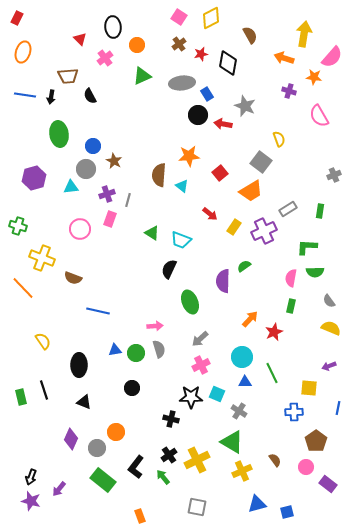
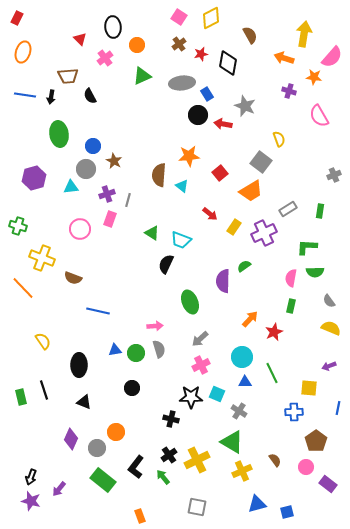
purple cross at (264, 231): moved 2 px down
black semicircle at (169, 269): moved 3 px left, 5 px up
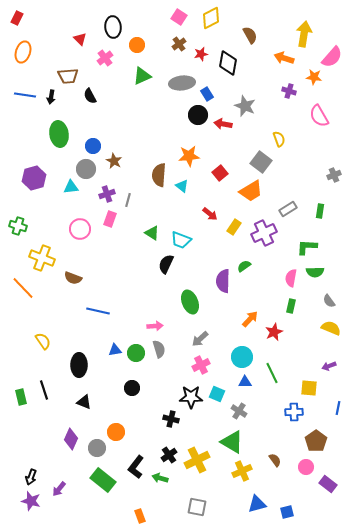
green arrow at (163, 477): moved 3 px left, 1 px down; rotated 35 degrees counterclockwise
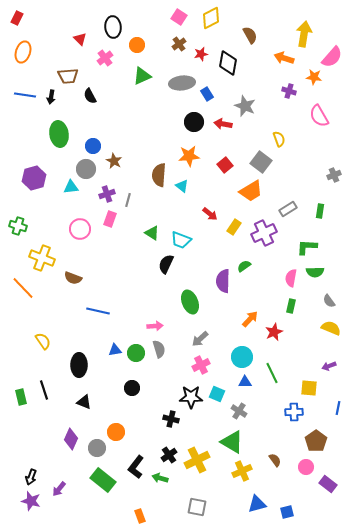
black circle at (198, 115): moved 4 px left, 7 px down
red square at (220, 173): moved 5 px right, 8 px up
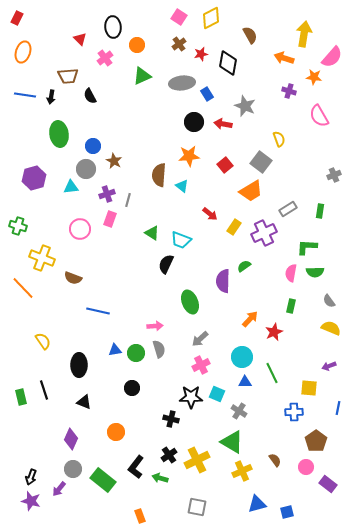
pink semicircle at (291, 278): moved 5 px up
gray circle at (97, 448): moved 24 px left, 21 px down
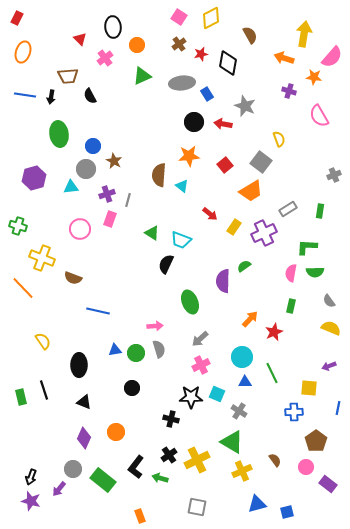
purple diamond at (71, 439): moved 13 px right, 1 px up
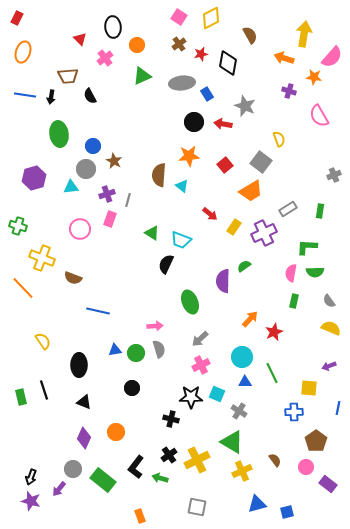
green rectangle at (291, 306): moved 3 px right, 5 px up
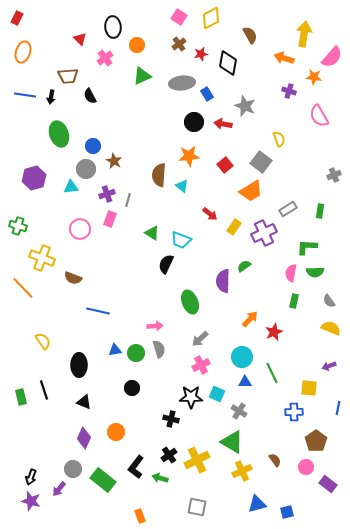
green ellipse at (59, 134): rotated 10 degrees counterclockwise
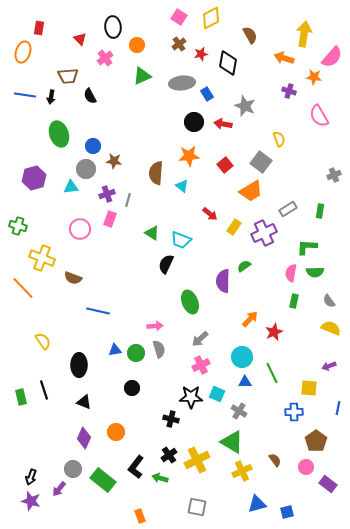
red rectangle at (17, 18): moved 22 px right, 10 px down; rotated 16 degrees counterclockwise
brown star at (114, 161): rotated 21 degrees counterclockwise
brown semicircle at (159, 175): moved 3 px left, 2 px up
